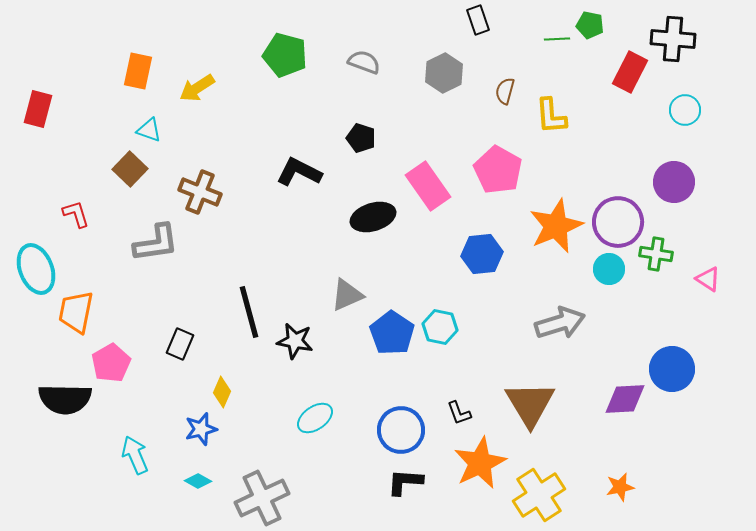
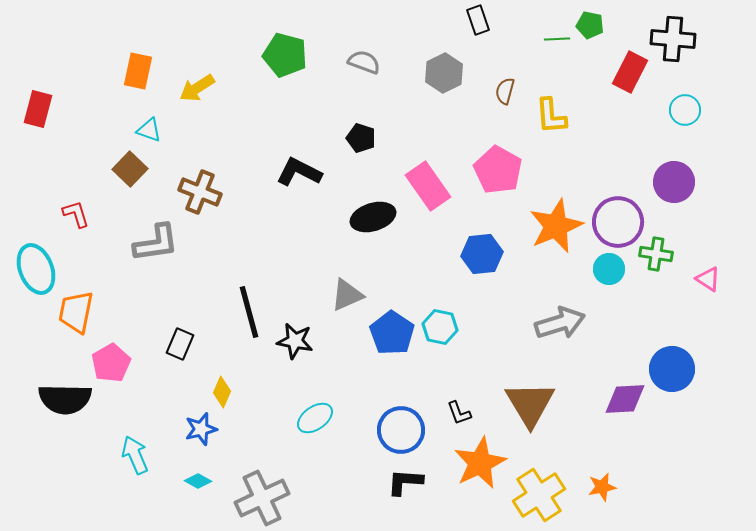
orange star at (620, 487): moved 18 px left
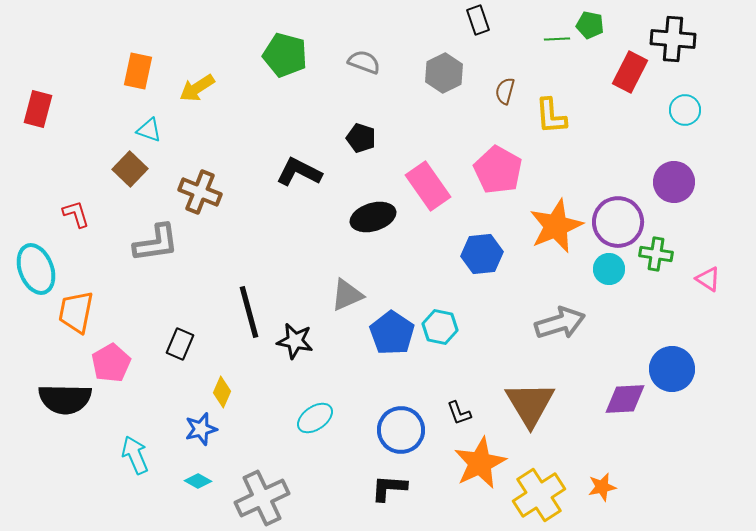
black L-shape at (405, 482): moved 16 px left, 6 px down
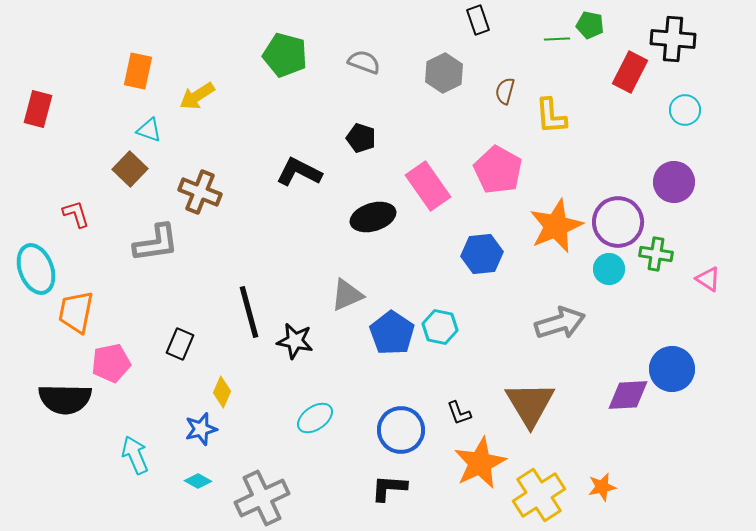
yellow arrow at (197, 88): moved 8 px down
pink pentagon at (111, 363): rotated 18 degrees clockwise
purple diamond at (625, 399): moved 3 px right, 4 px up
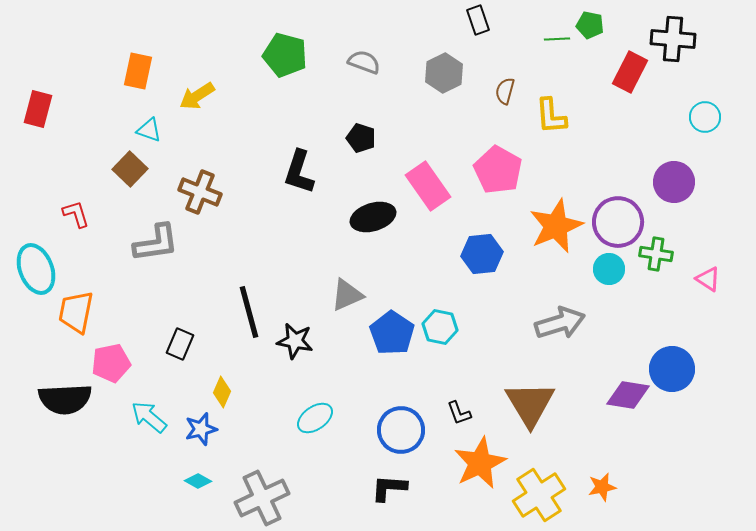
cyan circle at (685, 110): moved 20 px right, 7 px down
black L-shape at (299, 172): rotated 99 degrees counterclockwise
purple diamond at (628, 395): rotated 12 degrees clockwise
black semicircle at (65, 399): rotated 4 degrees counterclockwise
cyan arrow at (135, 455): moved 14 px right, 38 px up; rotated 27 degrees counterclockwise
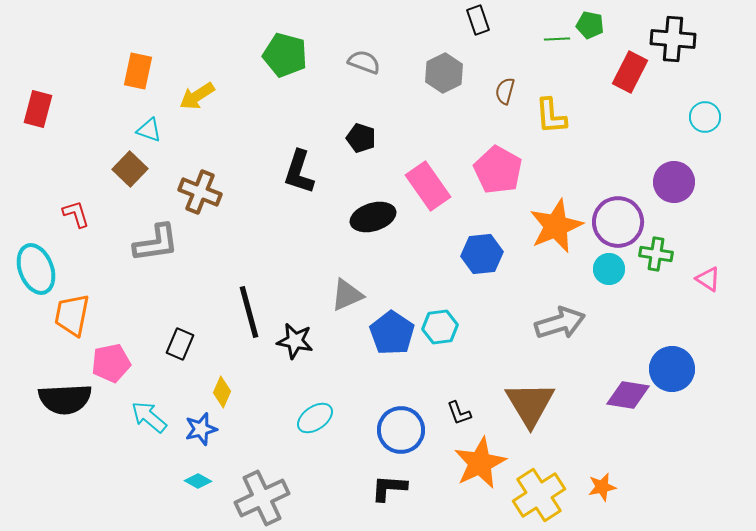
orange trapezoid at (76, 312): moved 4 px left, 3 px down
cyan hexagon at (440, 327): rotated 20 degrees counterclockwise
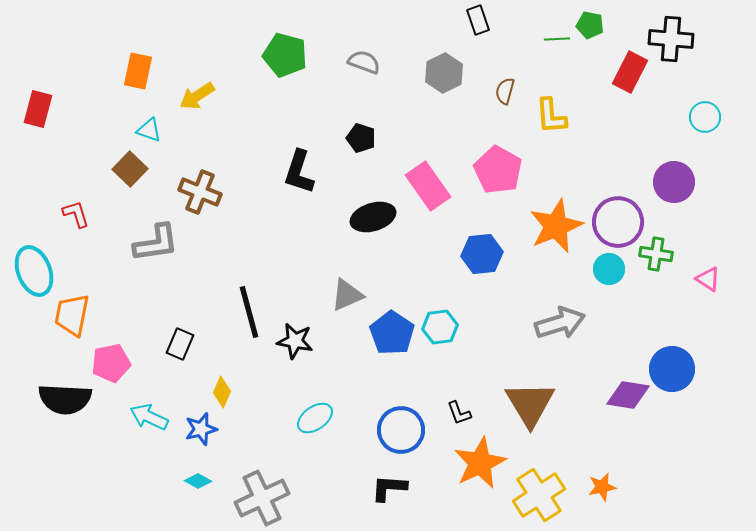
black cross at (673, 39): moved 2 px left
cyan ellipse at (36, 269): moved 2 px left, 2 px down
black semicircle at (65, 399): rotated 6 degrees clockwise
cyan arrow at (149, 417): rotated 15 degrees counterclockwise
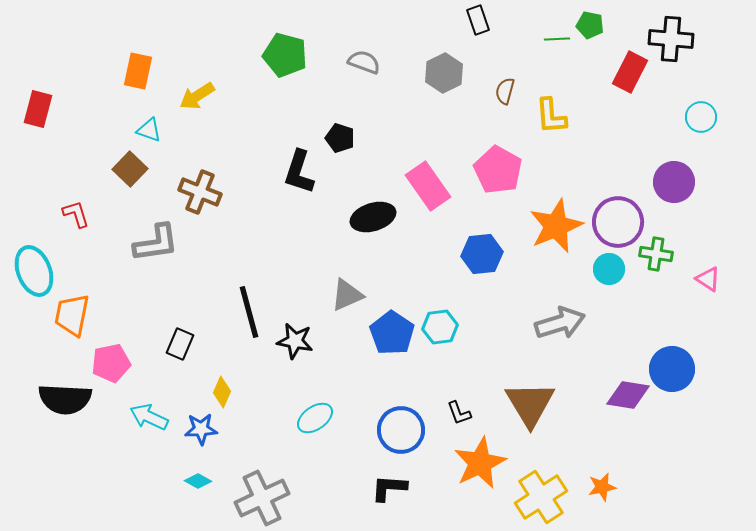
cyan circle at (705, 117): moved 4 px left
black pentagon at (361, 138): moved 21 px left
blue star at (201, 429): rotated 12 degrees clockwise
yellow cross at (539, 495): moved 2 px right, 2 px down
